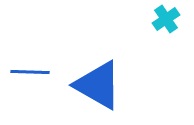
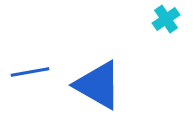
blue line: rotated 12 degrees counterclockwise
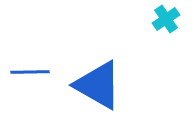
blue line: rotated 9 degrees clockwise
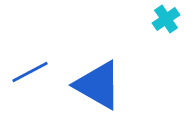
blue line: rotated 27 degrees counterclockwise
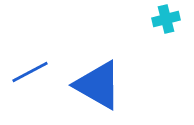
cyan cross: rotated 20 degrees clockwise
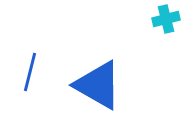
blue line: rotated 48 degrees counterclockwise
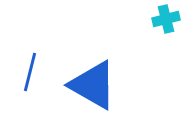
blue triangle: moved 5 px left
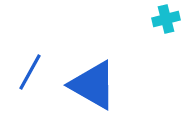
blue line: rotated 15 degrees clockwise
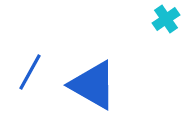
cyan cross: rotated 20 degrees counterclockwise
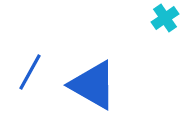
cyan cross: moved 1 px left, 1 px up
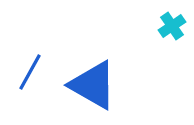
cyan cross: moved 7 px right, 8 px down
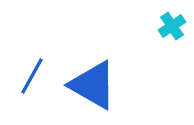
blue line: moved 2 px right, 4 px down
